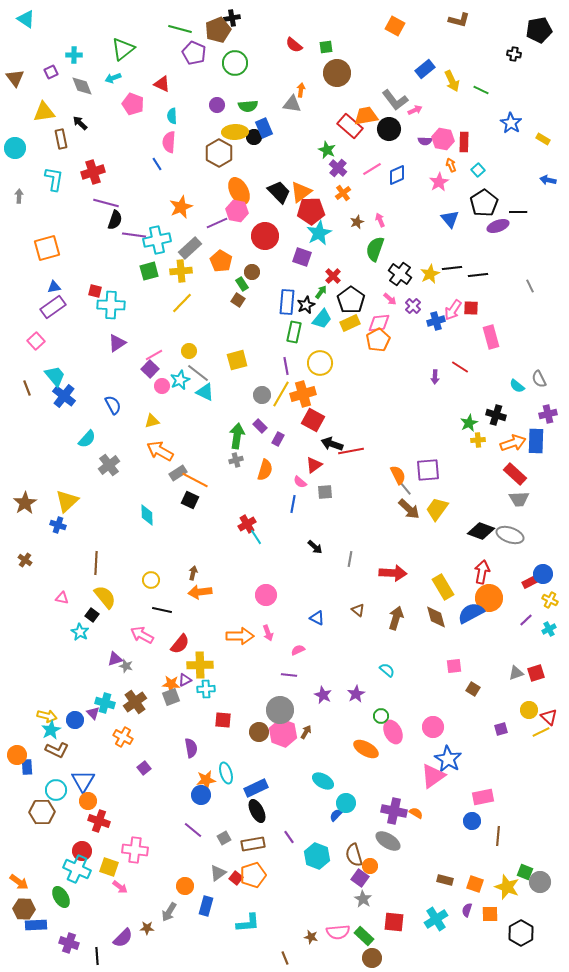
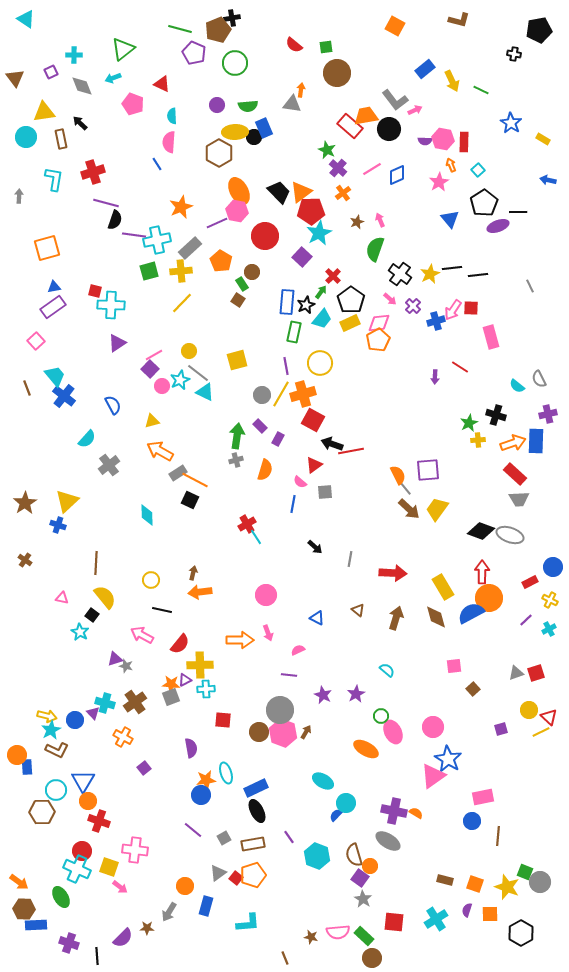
cyan circle at (15, 148): moved 11 px right, 11 px up
purple square at (302, 257): rotated 24 degrees clockwise
red arrow at (482, 572): rotated 10 degrees counterclockwise
blue circle at (543, 574): moved 10 px right, 7 px up
orange arrow at (240, 636): moved 4 px down
brown square at (473, 689): rotated 16 degrees clockwise
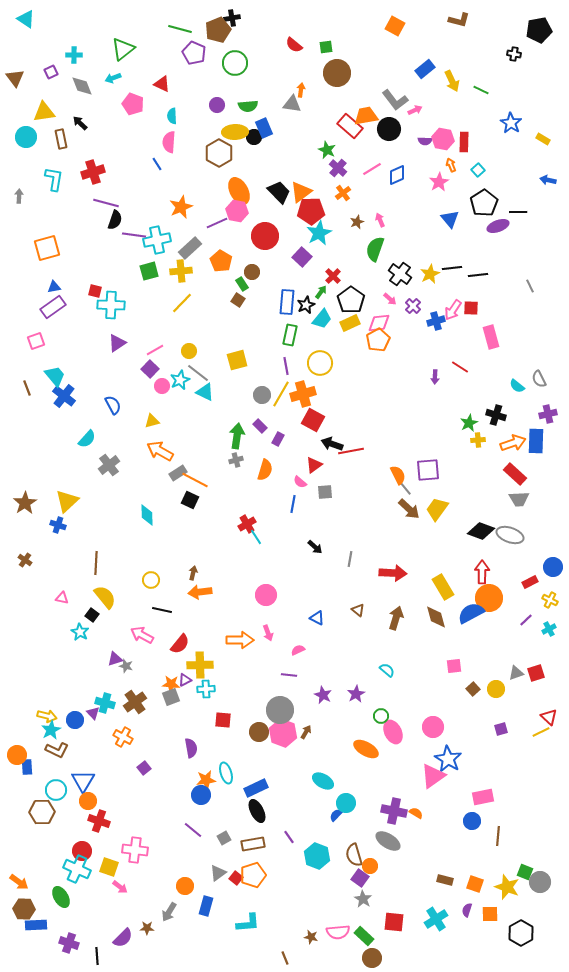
green rectangle at (294, 332): moved 4 px left, 3 px down
pink square at (36, 341): rotated 24 degrees clockwise
pink line at (154, 355): moved 1 px right, 5 px up
yellow circle at (529, 710): moved 33 px left, 21 px up
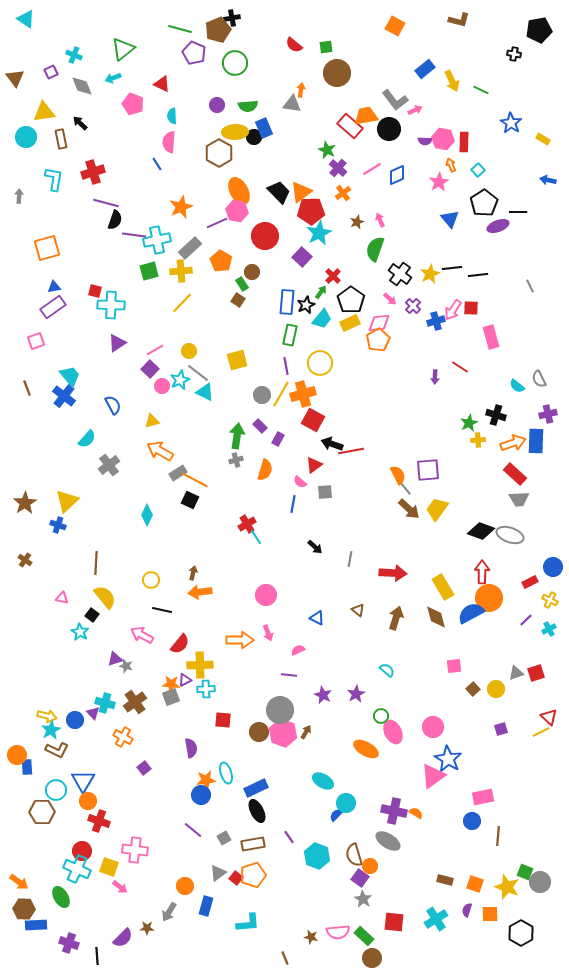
cyan cross at (74, 55): rotated 21 degrees clockwise
cyan trapezoid at (55, 376): moved 15 px right
cyan diamond at (147, 515): rotated 25 degrees clockwise
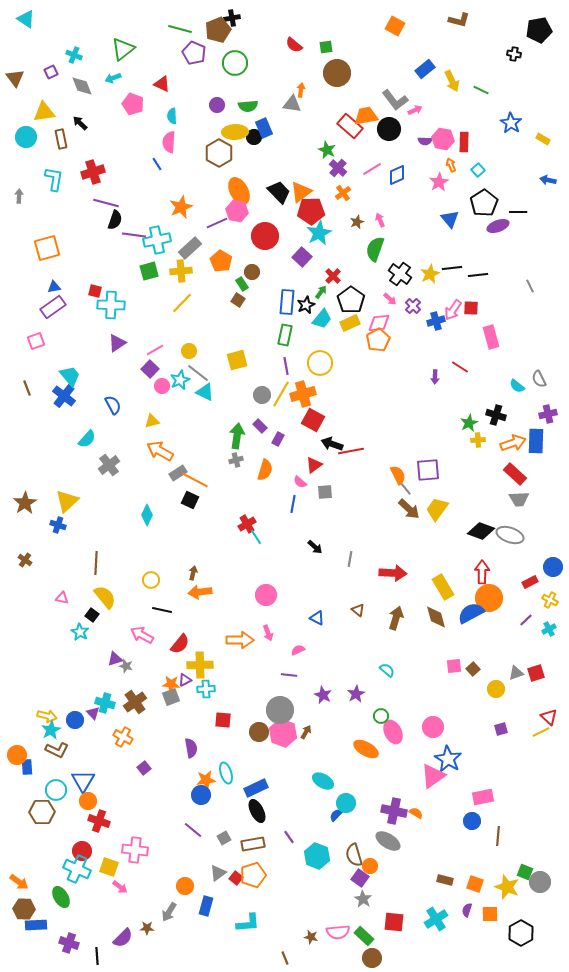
green rectangle at (290, 335): moved 5 px left
brown square at (473, 689): moved 20 px up
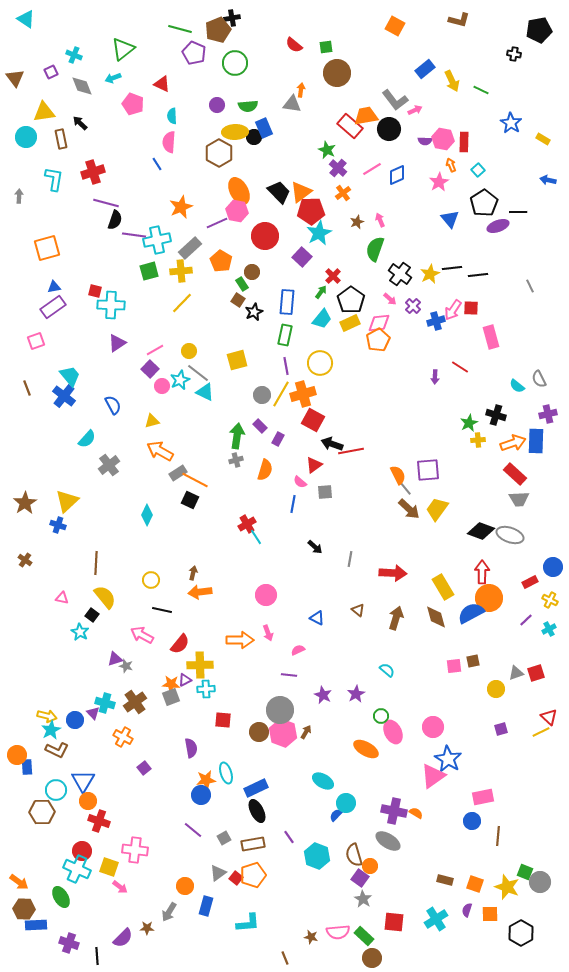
black star at (306, 305): moved 52 px left, 7 px down
brown square at (473, 669): moved 8 px up; rotated 32 degrees clockwise
